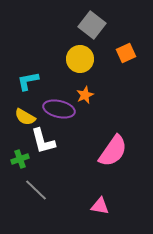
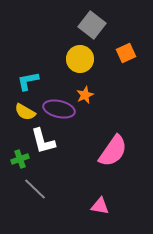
yellow semicircle: moved 5 px up
gray line: moved 1 px left, 1 px up
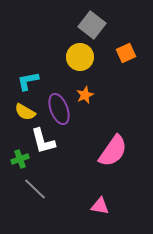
yellow circle: moved 2 px up
purple ellipse: rotated 56 degrees clockwise
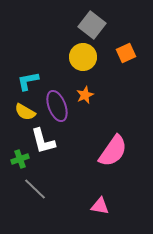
yellow circle: moved 3 px right
purple ellipse: moved 2 px left, 3 px up
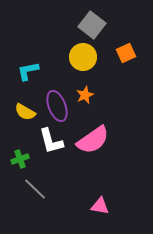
cyan L-shape: moved 10 px up
white L-shape: moved 8 px right
pink semicircle: moved 20 px left, 11 px up; rotated 20 degrees clockwise
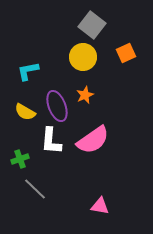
white L-shape: rotated 20 degrees clockwise
